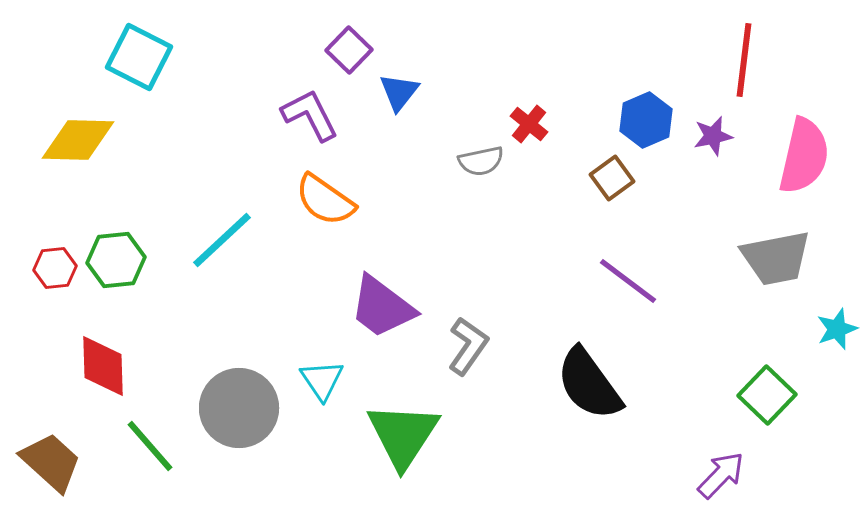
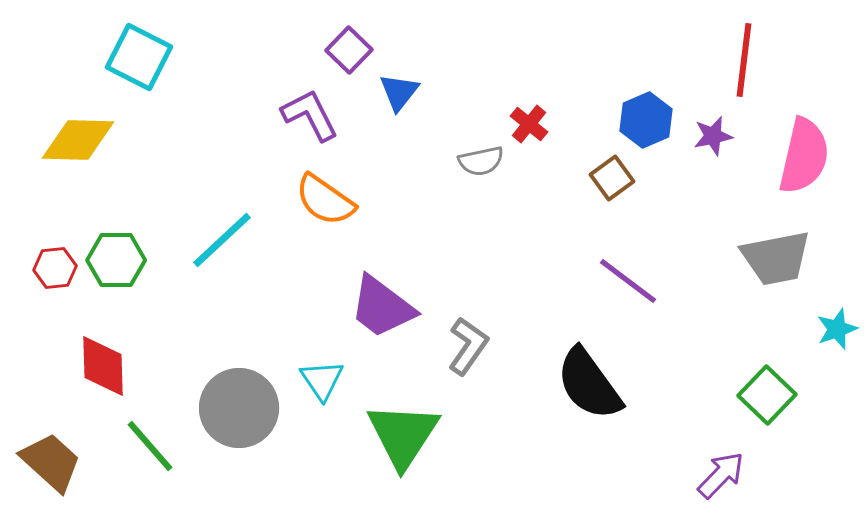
green hexagon: rotated 6 degrees clockwise
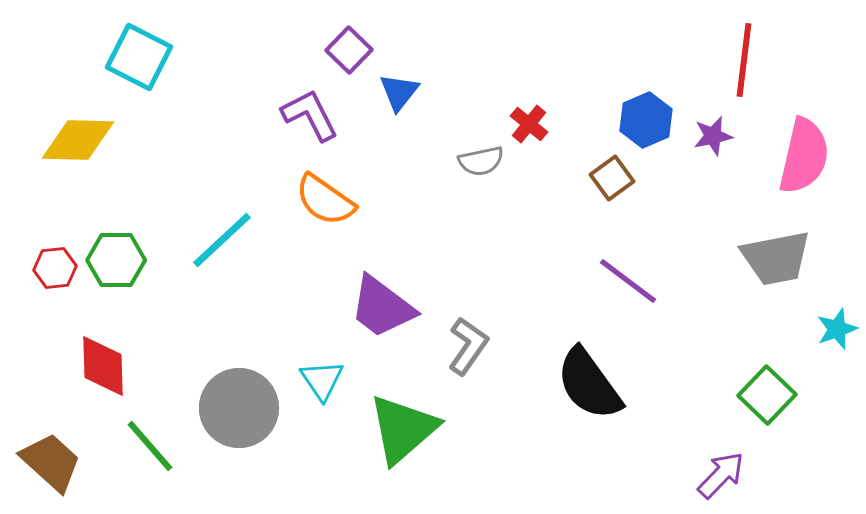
green triangle: moved 6 px up; rotated 16 degrees clockwise
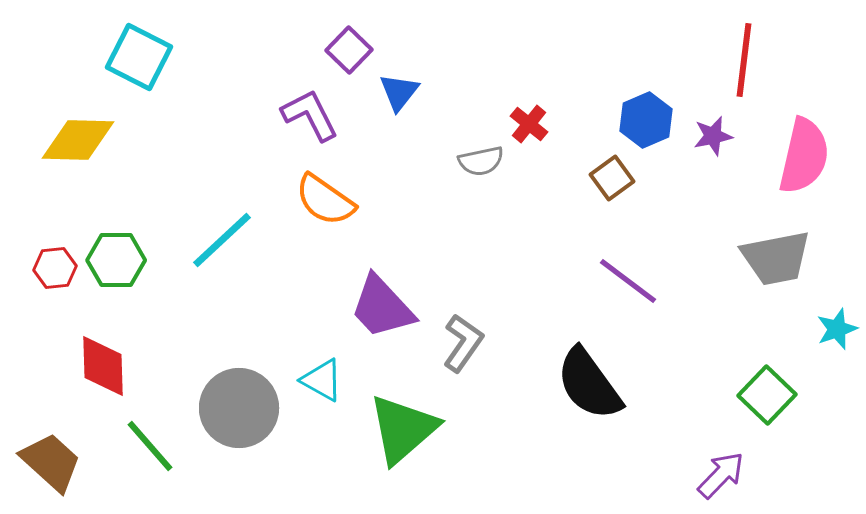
purple trapezoid: rotated 10 degrees clockwise
gray L-shape: moved 5 px left, 3 px up
cyan triangle: rotated 27 degrees counterclockwise
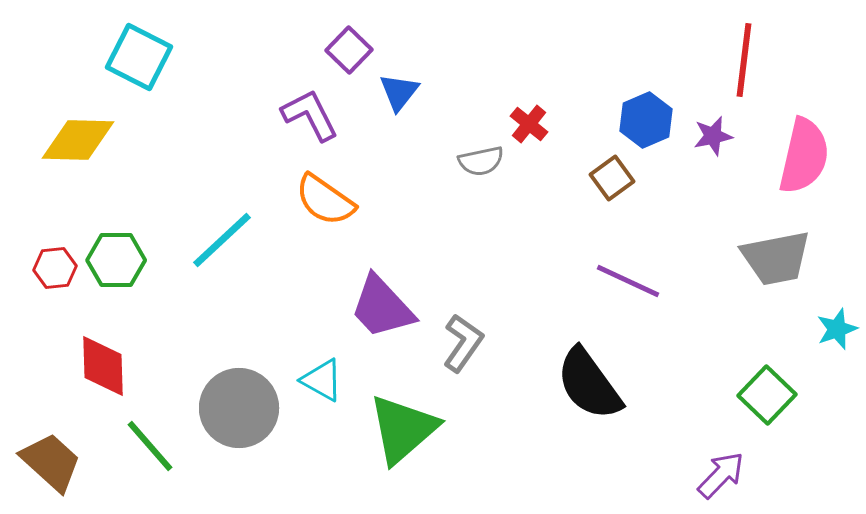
purple line: rotated 12 degrees counterclockwise
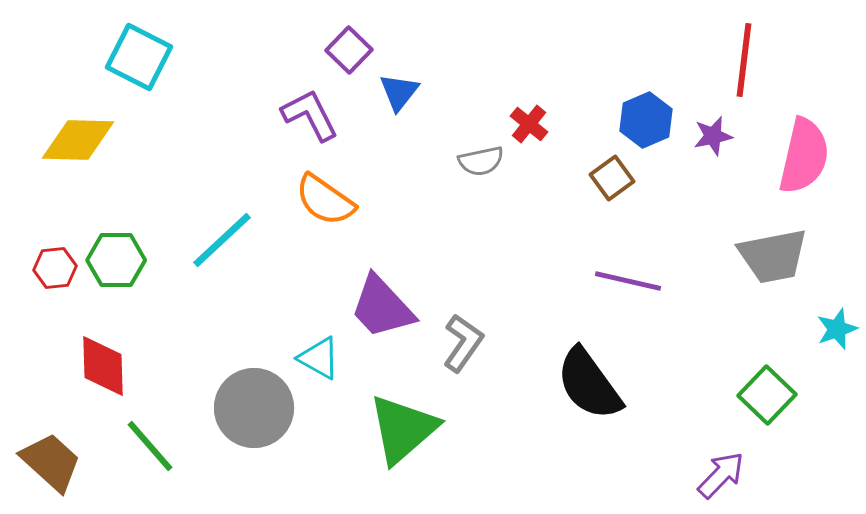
gray trapezoid: moved 3 px left, 2 px up
purple line: rotated 12 degrees counterclockwise
cyan triangle: moved 3 px left, 22 px up
gray circle: moved 15 px right
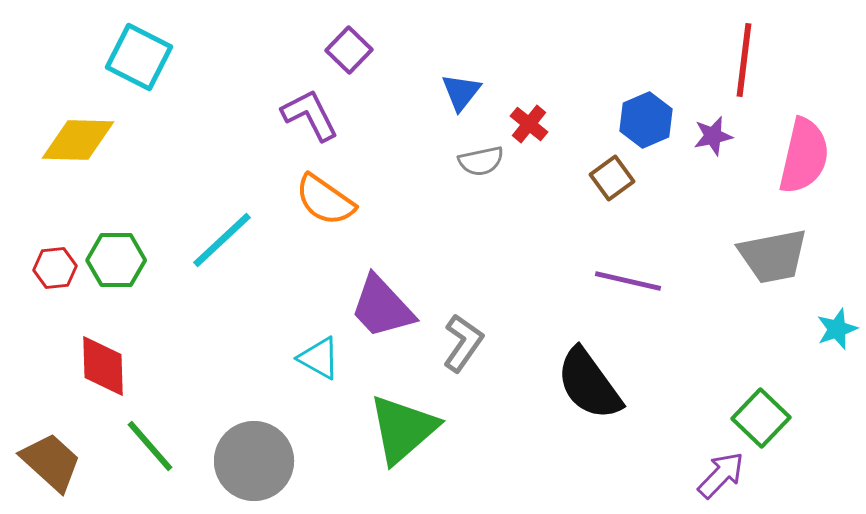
blue triangle: moved 62 px right
green square: moved 6 px left, 23 px down
gray circle: moved 53 px down
